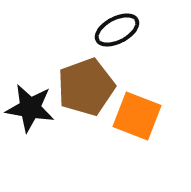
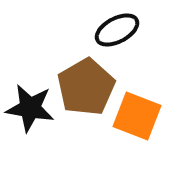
brown pentagon: rotated 10 degrees counterclockwise
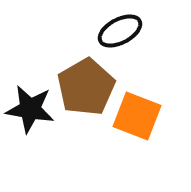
black ellipse: moved 3 px right, 1 px down
black star: moved 1 px down
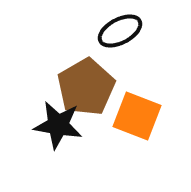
black star: moved 28 px right, 16 px down
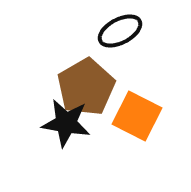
orange square: rotated 6 degrees clockwise
black star: moved 8 px right, 2 px up
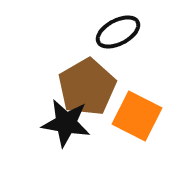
black ellipse: moved 2 px left, 1 px down
brown pentagon: moved 1 px right
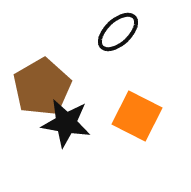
black ellipse: rotated 15 degrees counterclockwise
brown pentagon: moved 45 px left
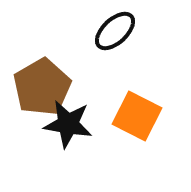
black ellipse: moved 3 px left, 1 px up
black star: moved 2 px right, 1 px down
